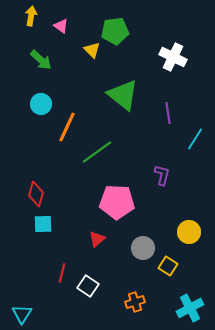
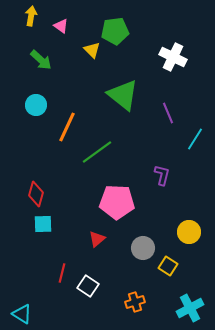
cyan circle: moved 5 px left, 1 px down
purple line: rotated 15 degrees counterclockwise
cyan triangle: rotated 30 degrees counterclockwise
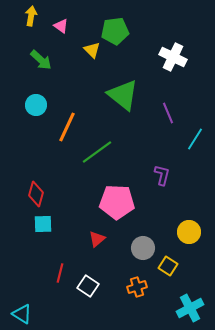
red line: moved 2 px left
orange cross: moved 2 px right, 15 px up
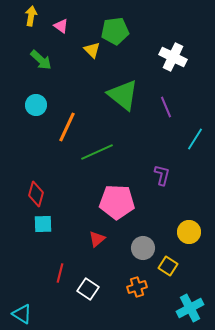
purple line: moved 2 px left, 6 px up
green line: rotated 12 degrees clockwise
white square: moved 3 px down
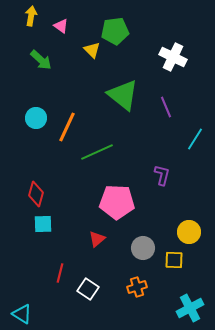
cyan circle: moved 13 px down
yellow square: moved 6 px right, 6 px up; rotated 30 degrees counterclockwise
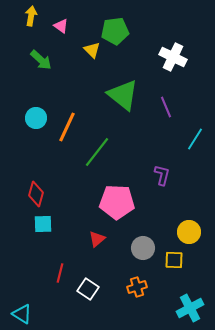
green line: rotated 28 degrees counterclockwise
